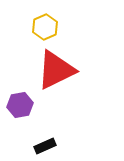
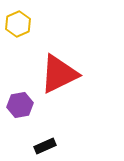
yellow hexagon: moved 27 px left, 3 px up
red triangle: moved 3 px right, 4 px down
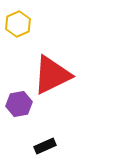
red triangle: moved 7 px left, 1 px down
purple hexagon: moved 1 px left, 1 px up
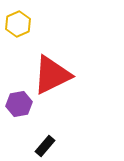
black rectangle: rotated 25 degrees counterclockwise
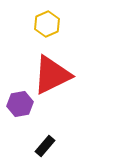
yellow hexagon: moved 29 px right
purple hexagon: moved 1 px right
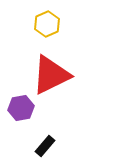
red triangle: moved 1 px left
purple hexagon: moved 1 px right, 4 px down
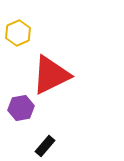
yellow hexagon: moved 29 px left, 9 px down
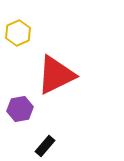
red triangle: moved 5 px right
purple hexagon: moved 1 px left, 1 px down
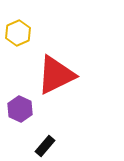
purple hexagon: rotated 25 degrees counterclockwise
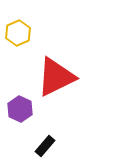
red triangle: moved 2 px down
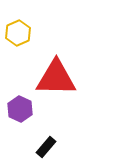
red triangle: moved 1 px down; rotated 27 degrees clockwise
black rectangle: moved 1 px right, 1 px down
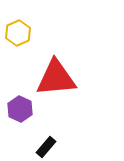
red triangle: rotated 6 degrees counterclockwise
